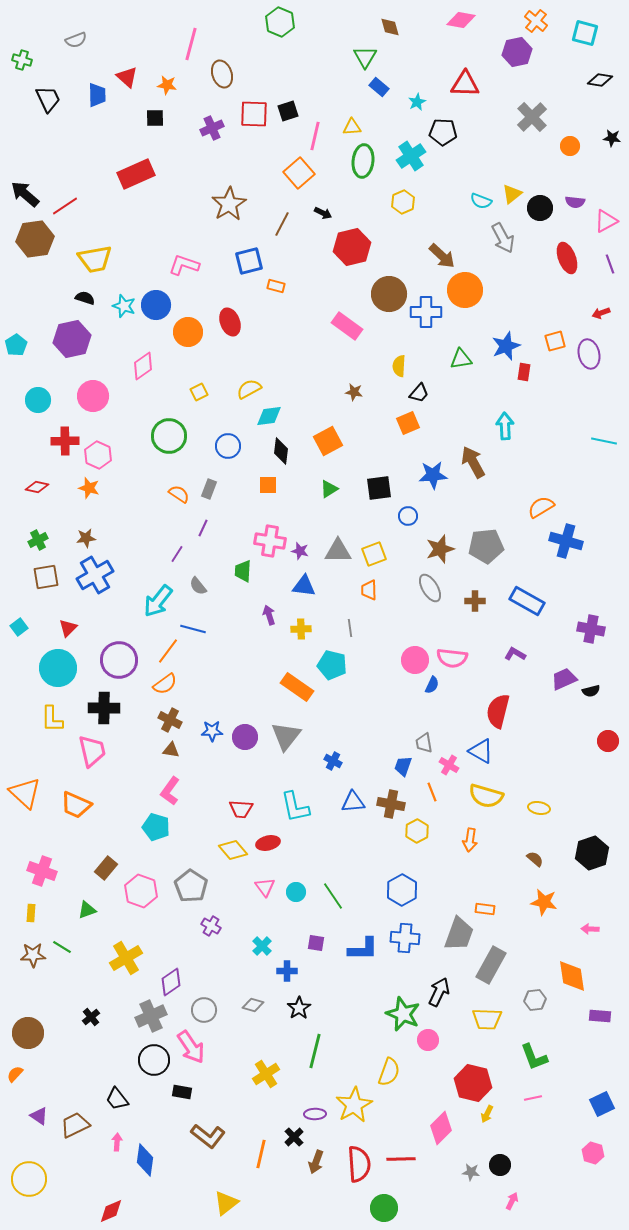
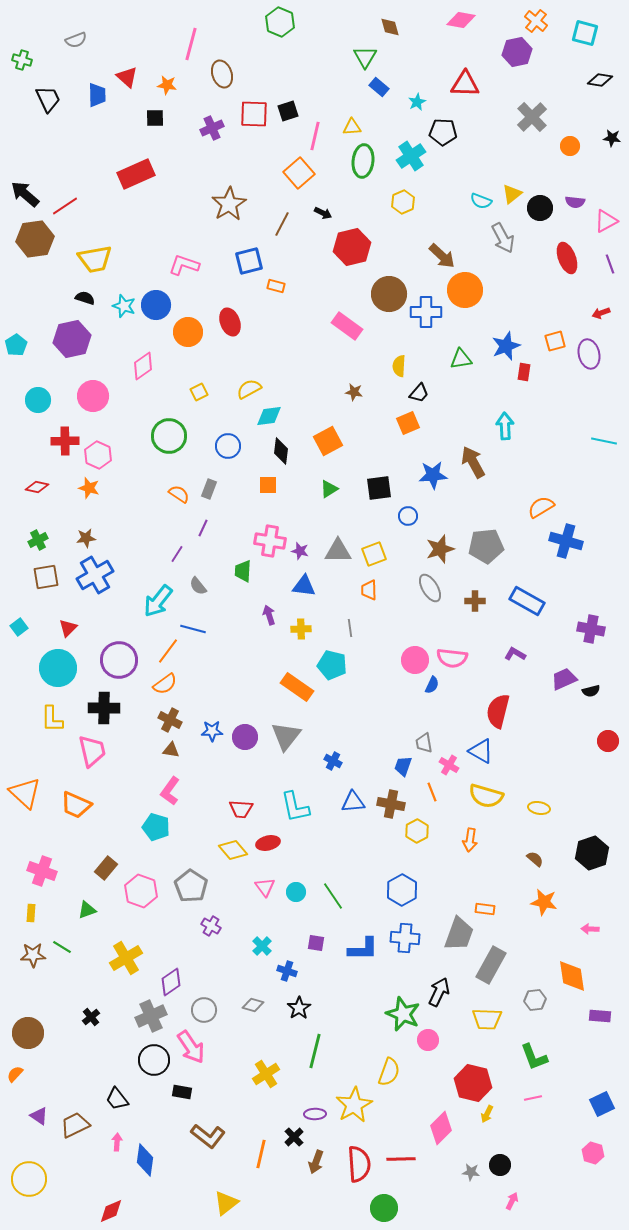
blue cross at (287, 971): rotated 18 degrees clockwise
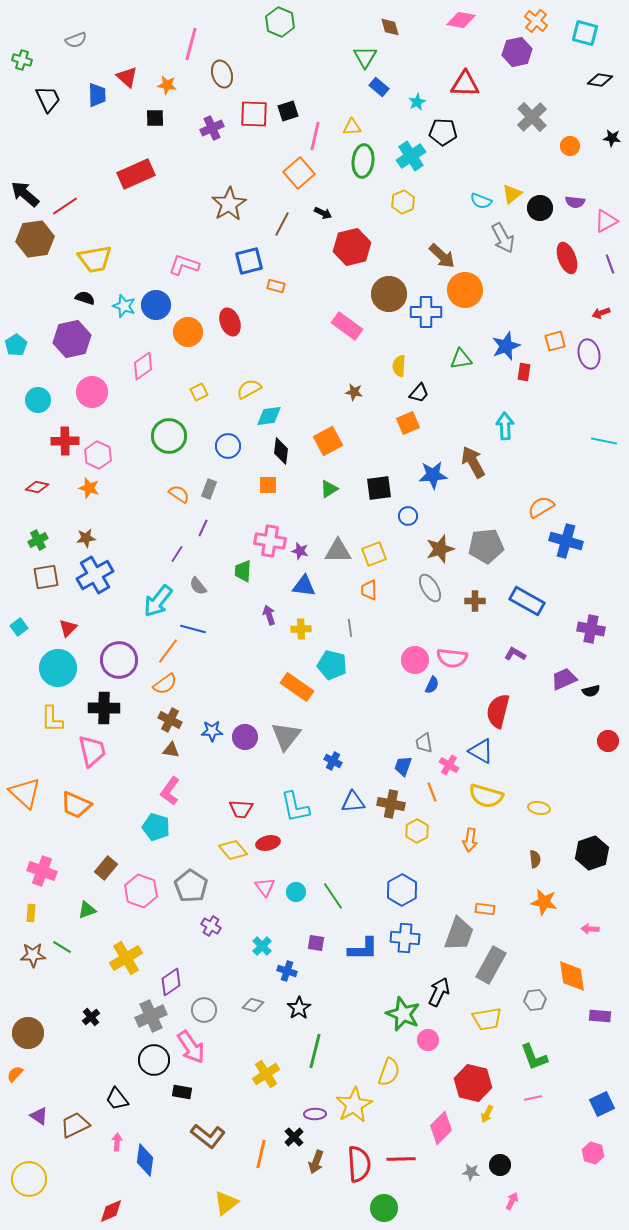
pink circle at (93, 396): moved 1 px left, 4 px up
brown semicircle at (535, 859): rotated 42 degrees clockwise
yellow trapezoid at (487, 1019): rotated 12 degrees counterclockwise
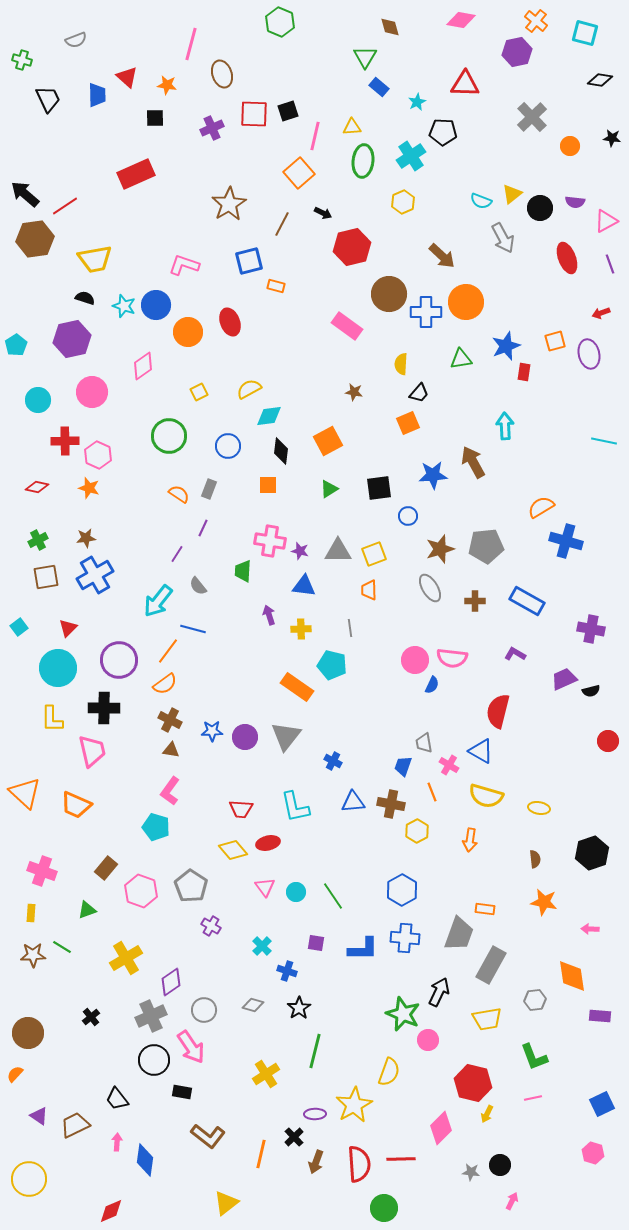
orange circle at (465, 290): moved 1 px right, 12 px down
yellow semicircle at (399, 366): moved 2 px right, 2 px up
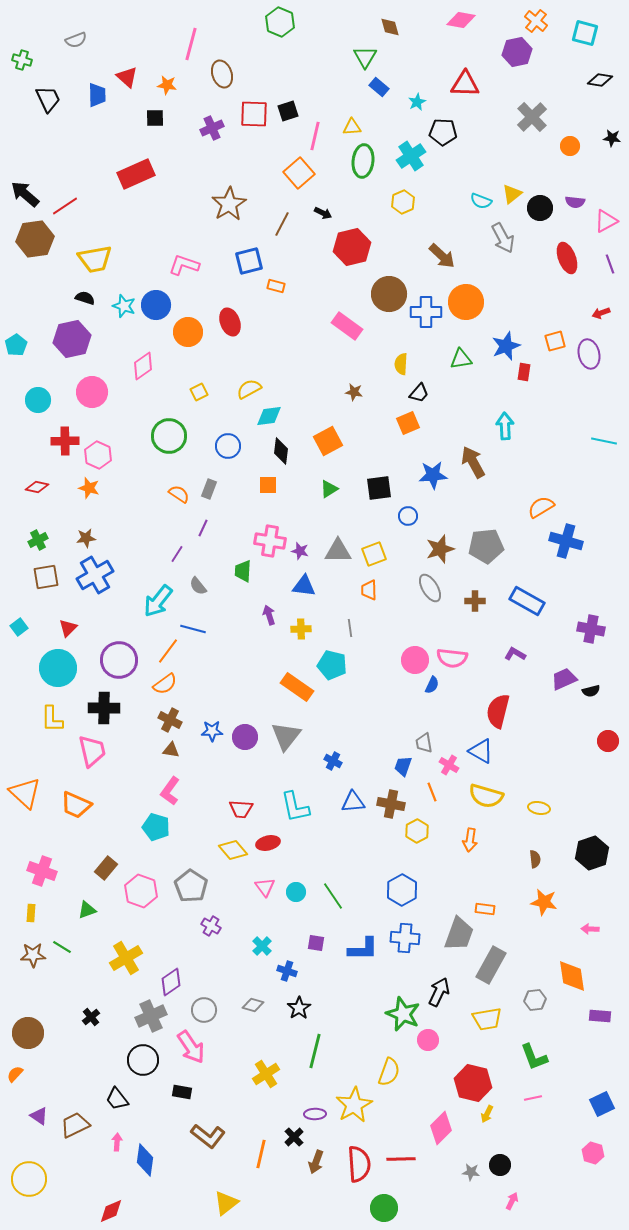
black circle at (154, 1060): moved 11 px left
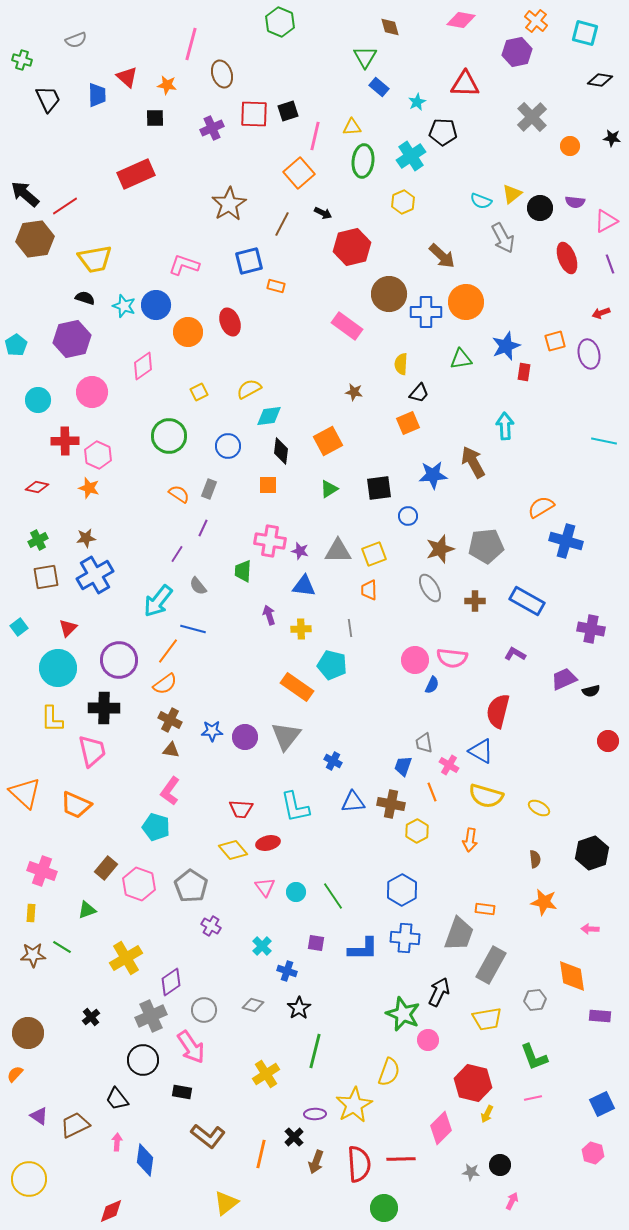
yellow ellipse at (539, 808): rotated 20 degrees clockwise
pink hexagon at (141, 891): moved 2 px left, 7 px up
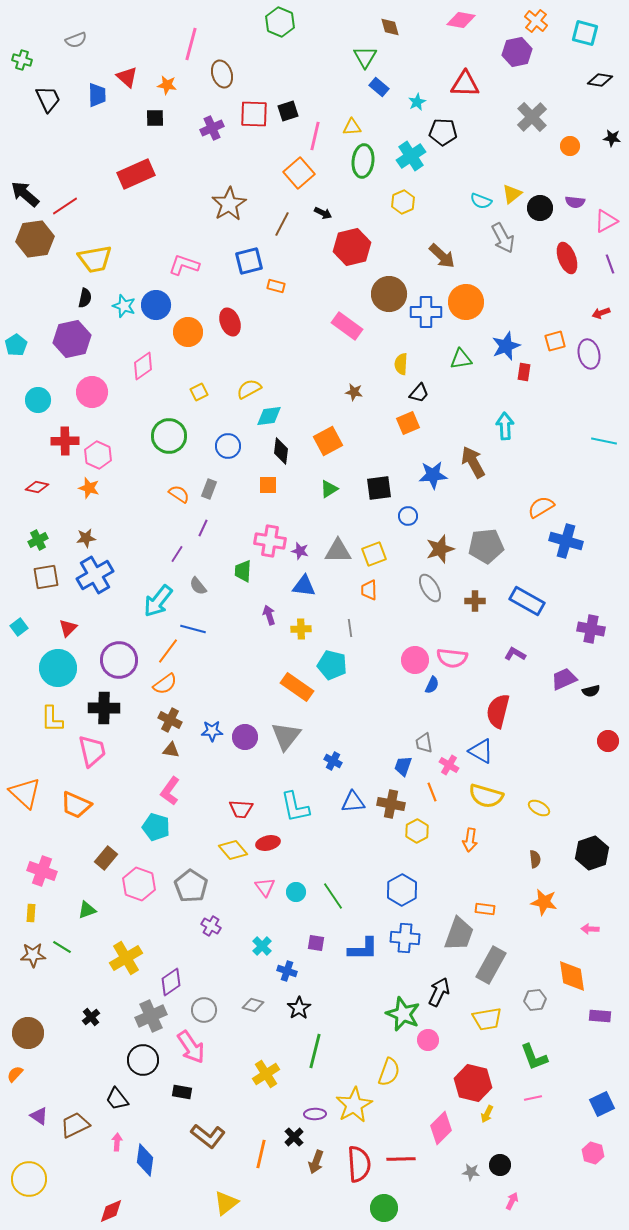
black semicircle at (85, 298): rotated 84 degrees clockwise
brown rectangle at (106, 868): moved 10 px up
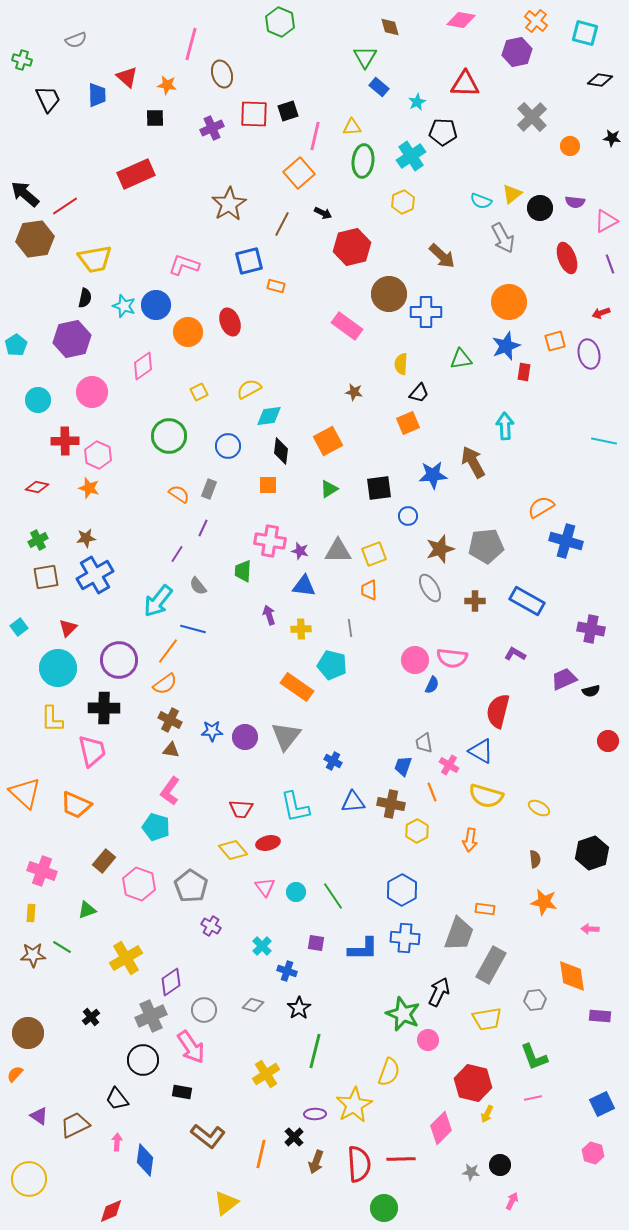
orange circle at (466, 302): moved 43 px right
brown rectangle at (106, 858): moved 2 px left, 3 px down
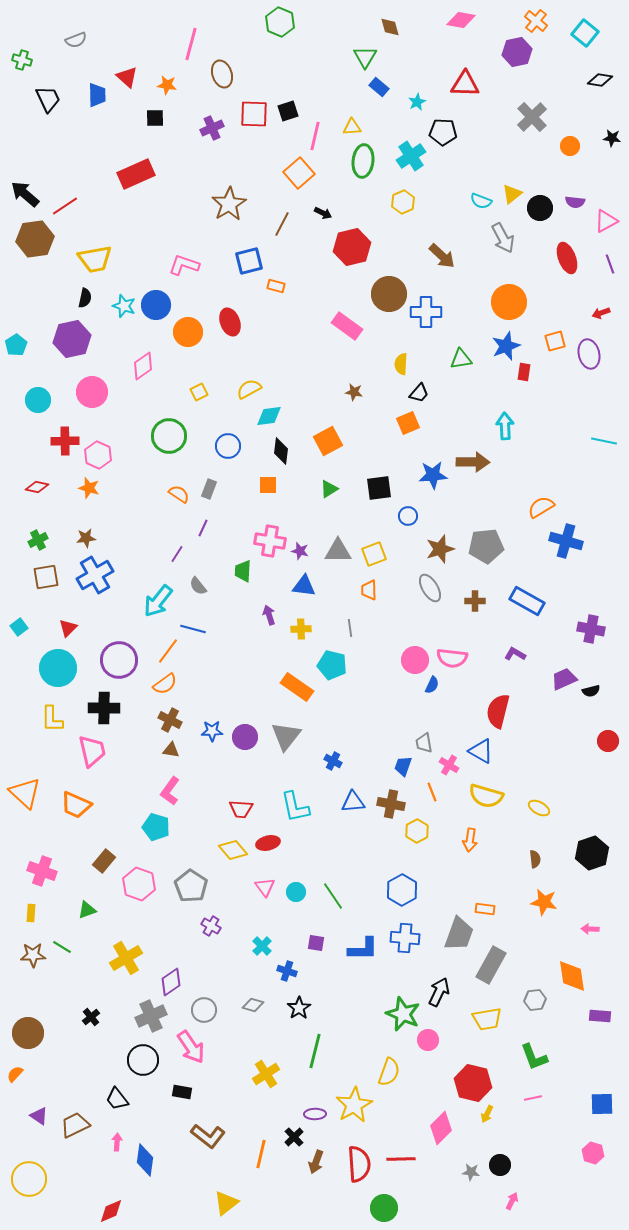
cyan square at (585, 33): rotated 24 degrees clockwise
brown arrow at (473, 462): rotated 120 degrees clockwise
blue square at (602, 1104): rotated 25 degrees clockwise
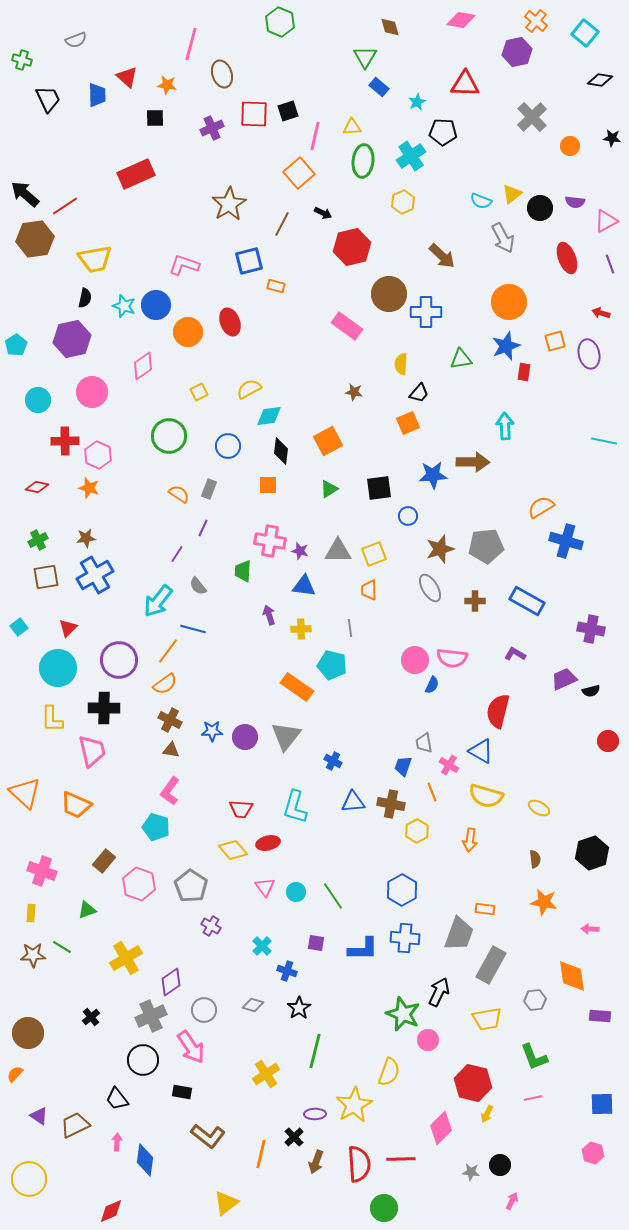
red arrow at (601, 313): rotated 36 degrees clockwise
cyan L-shape at (295, 807): rotated 28 degrees clockwise
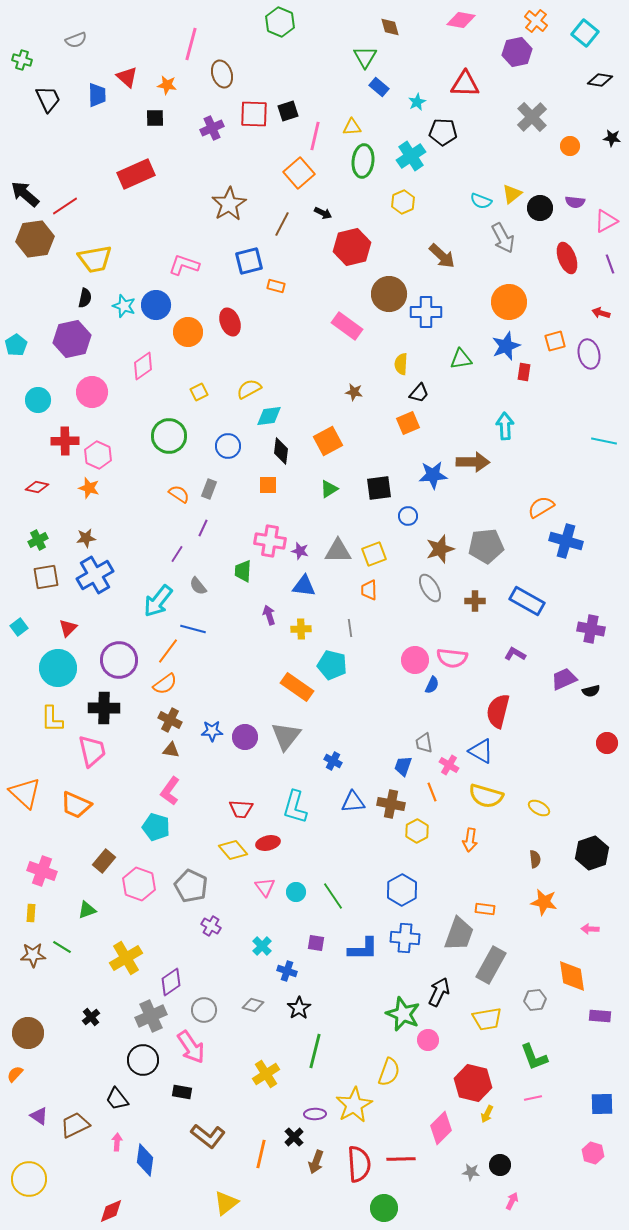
red circle at (608, 741): moved 1 px left, 2 px down
gray pentagon at (191, 886): rotated 8 degrees counterclockwise
